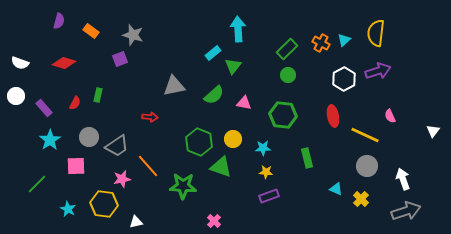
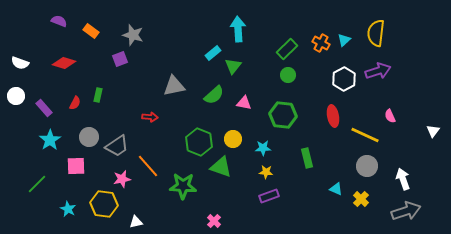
purple semicircle at (59, 21): rotated 84 degrees counterclockwise
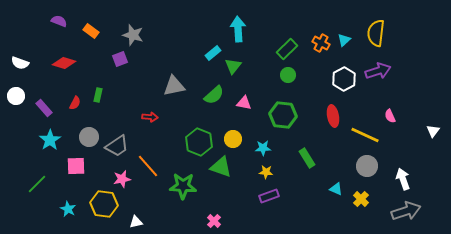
green rectangle at (307, 158): rotated 18 degrees counterclockwise
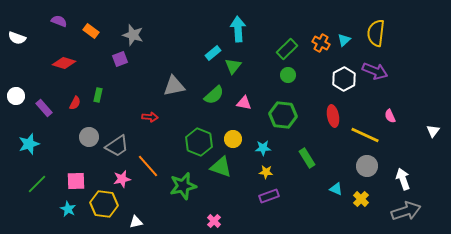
white semicircle at (20, 63): moved 3 px left, 25 px up
purple arrow at (378, 71): moved 3 px left; rotated 40 degrees clockwise
cyan star at (50, 140): moved 21 px left, 4 px down; rotated 15 degrees clockwise
pink square at (76, 166): moved 15 px down
green star at (183, 186): rotated 16 degrees counterclockwise
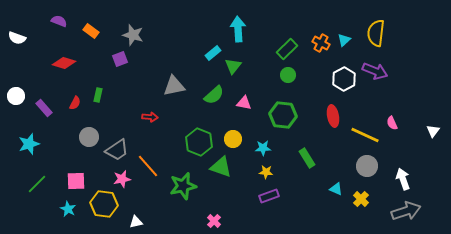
pink semicircle at (390, 116): moved 2 px right, 7 px down
gray trapezoid at (117, 146): moved 4 px down
